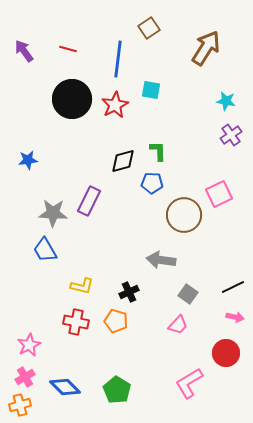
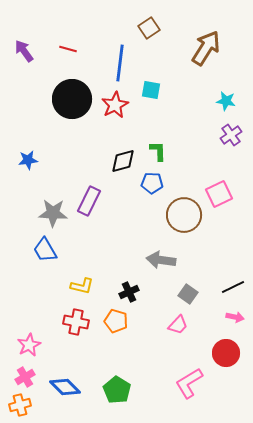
blue line: moved 2 px right, 4 px down
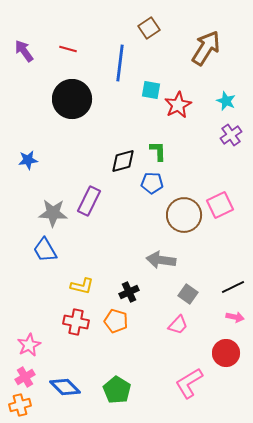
cyan star: rotated 12 degrees clockwise
red star: moved 63 px right
pink square: moved 1 px right, 11 px down
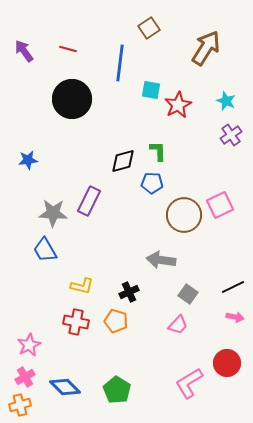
red circle: moved 1 px right, 10 px down
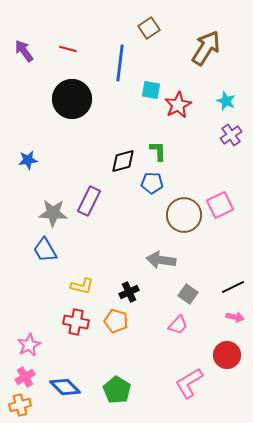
red circle: moved 8 px up
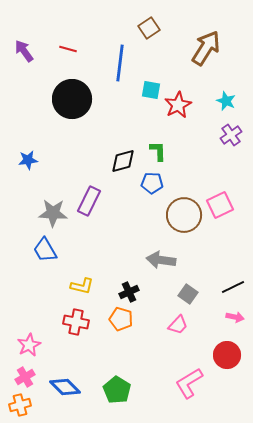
orange pentagon: moved 5 px right, 2 px up
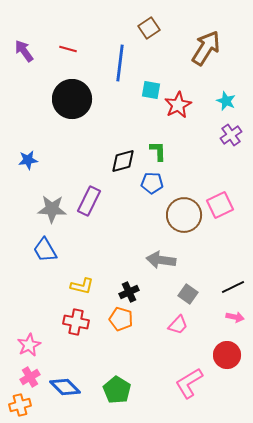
gray star: moved 1 px left, 4 px up
pink cross: moved 5 px right
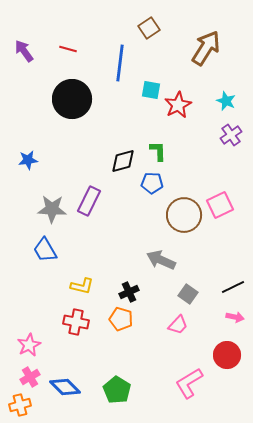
gray arrow: rotated 16 degrees clockwise
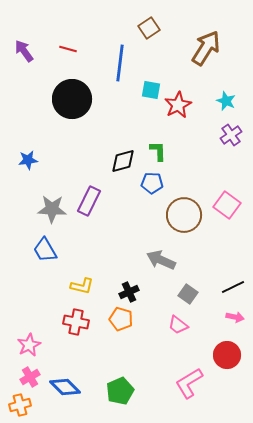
pink square: moved 7 px right; rotated 28 degrees counterclockwise
pink trapezoid: rotated 85 degrees clockwise
green pentagon: moved 3 px right, 1 px down; rotated 16 degrees clockwise
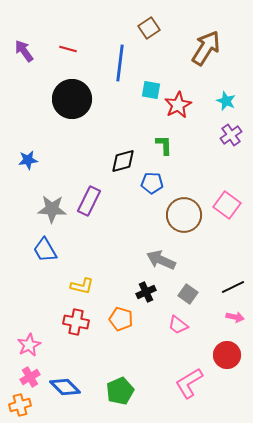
green L-shape: moved 6 px right, 6 px up
black cross: moved 17 px right
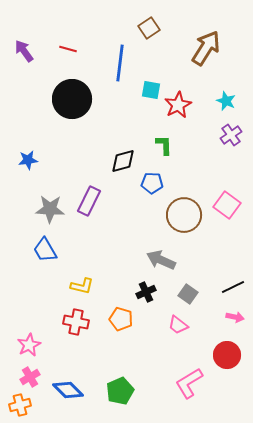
gray star: moved 2 px left
blue diamond: moved 3 px right, 3 px down
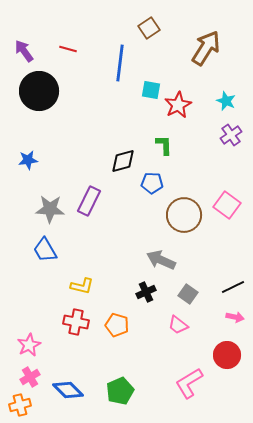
black circle: moved 33 px left, 8 px up
orange pentagon: moved 4 px left, 6 px down
